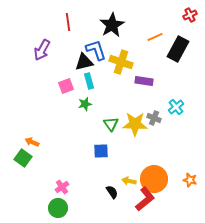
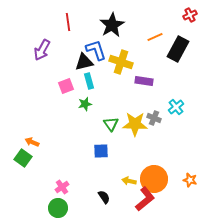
black semicircle: moved 8 px left, 5 px down
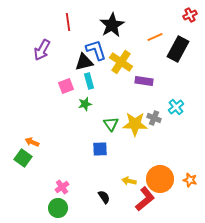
yellow cross: rotated 15 degrees clockwise
blue square: moved 1 px left, 2 px up
orange circle: moved 6 px right
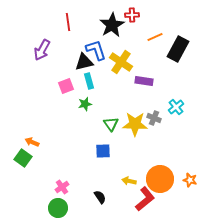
red cross: moved 58 px left; rotated 24 degrees clockwise
blue square: moved 3 px right, 2 px down
black semicircle: moved 4 px left
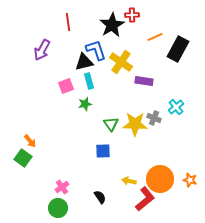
orange arrow: moved 2 px left, 1 px up; rotated 152 degrees counterclockwise
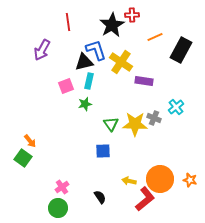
black rectangle: moved 3 px right, 1 px down
cyan rectangle: rotated 28 degrees clockwise
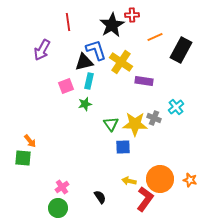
blue square: moved 20 px right, 4 px up
green square: rotated 30 degrees counterclockwise
red L-shape: rotated 15 degrees counterclockwise
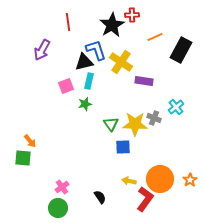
orange star: rotated 24 degrees clockwise
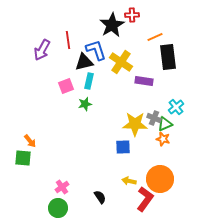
red line: moved 18 px down
black rectangle: moved 13 px left, 7 px down; rotated 35 degrees counterclockwise
green triangle: moved 54 px right; rotated 42 degrees clockwise
orange star: moved 27 px left, 41 px up; rotated 24 degrees counterclockwise
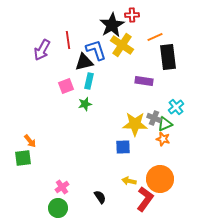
yellow cross: moved 1 px right, 17 px up
green square: rotated 12 degrees counterclockwise
